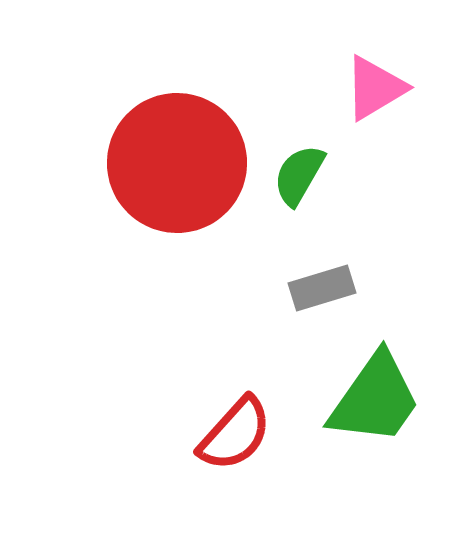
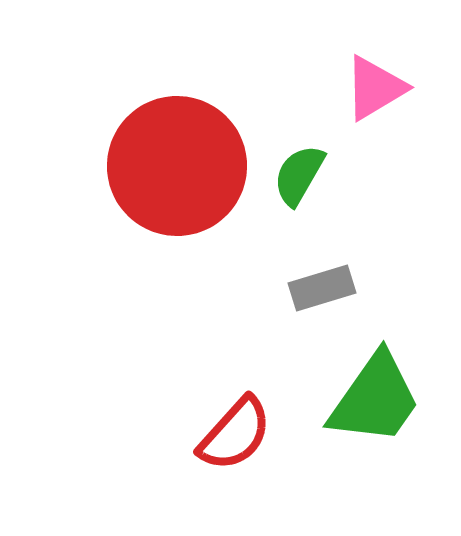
red circle: moved 3 px down
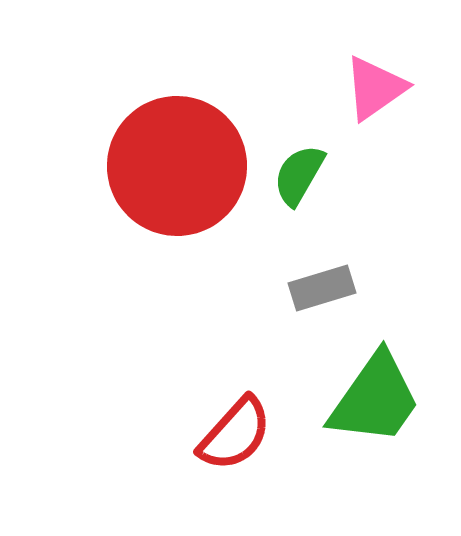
pink triangle: rotated 4 degrees counterclockwise
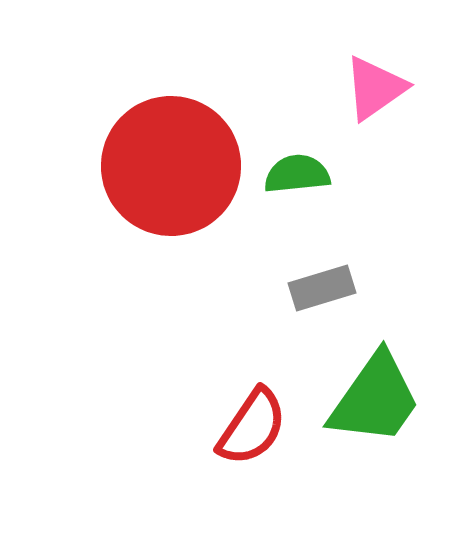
red circle: moved 6 px left
green semicircle: moved 2 px left, 1 px up; rotated 54 degrees clockwise
red semicircle: moved 17 px right, 7 px up; rotated 8 degrees counterclockwise
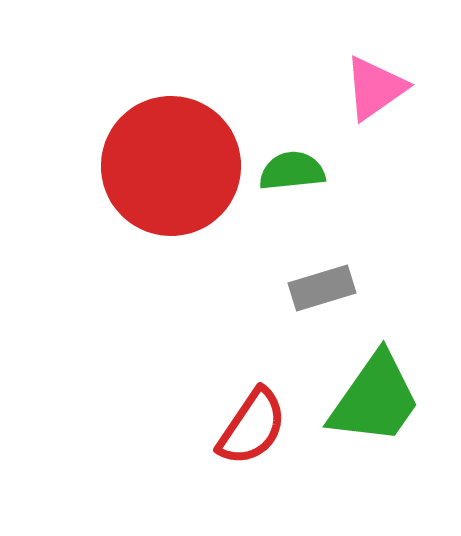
green semicircle: moved 5 px left, 3 px up
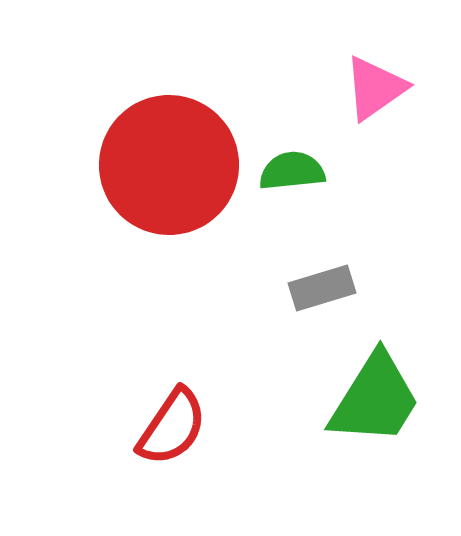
red circle: moved 2 px left, 1 px up
green trapezoid: rotated 3 degrees counterclockwise
red semicircle: moved 80 px left
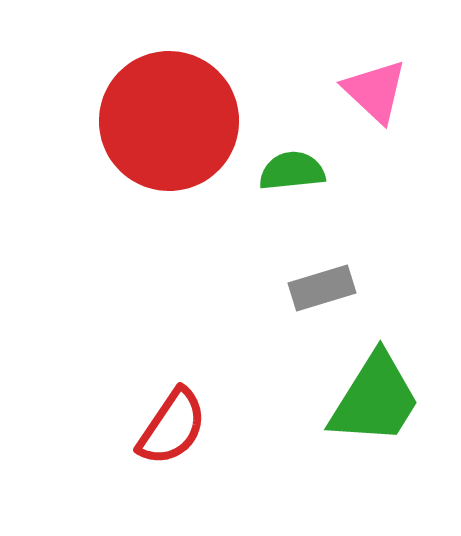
pink triangle: moved 3 px down; rotated 42 degrees counterclockwise
red circle: moved 44 px up
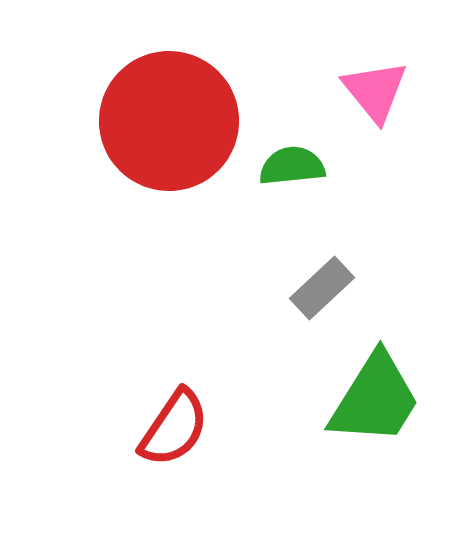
pink triangle: rotated 8 degrees clockwise
green semicircle: moved 5 px up
gray rectangle: rotated 26 degrees counterclockwise
red semicircle: moved 2 px right, 1 px down
